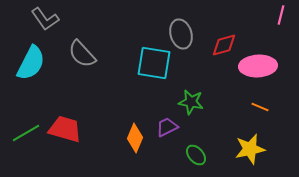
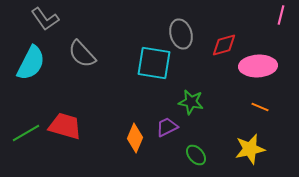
red trapezoid: moved 3 px up
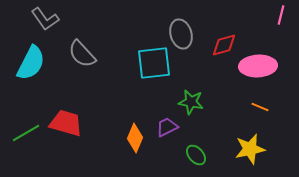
cyan square: rotated 15 degrees counterclockwise
red trapezoid: moved 1 px right, 3 px up
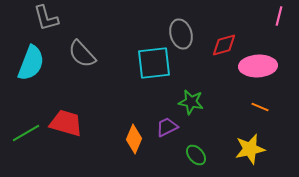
pink line: moved 2 px left, 1 px down
gray L-shape: moved 1 px right, 1 px up; rotated 20 degrees clockwise
cyan semicircle: rotated 6 degrees counterclockwise
orange diamond: moved 1 px left, 1 px down
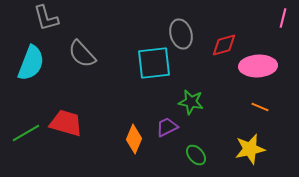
pink line: moved 4 px right, 2 px down
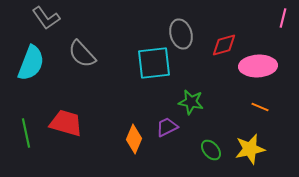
gray L-shape: rotated 20 degrees counterclockwise
green line: rotated 72 degrees counterclockwise
green ellipse: moved 15 px right, 5 px up
